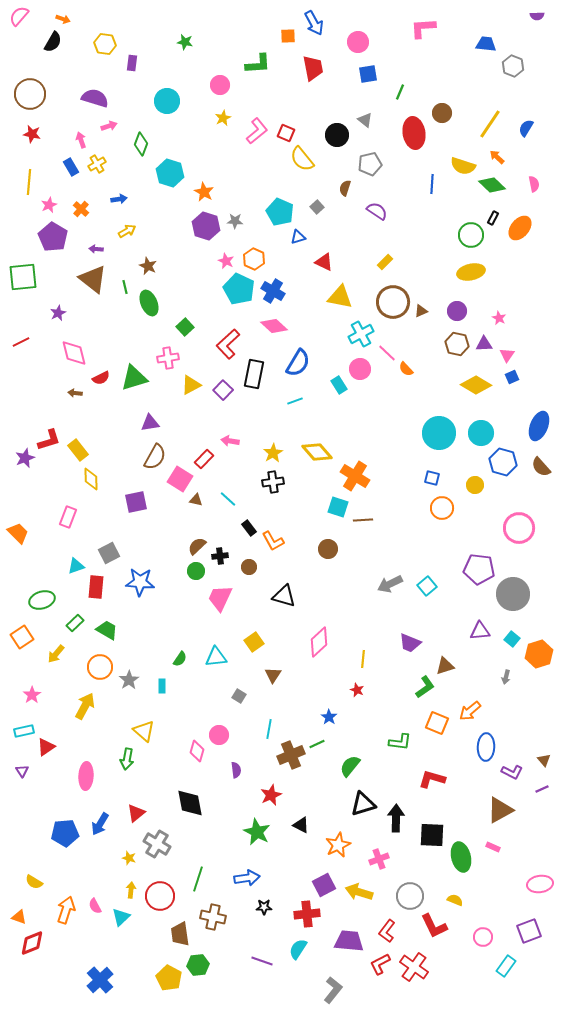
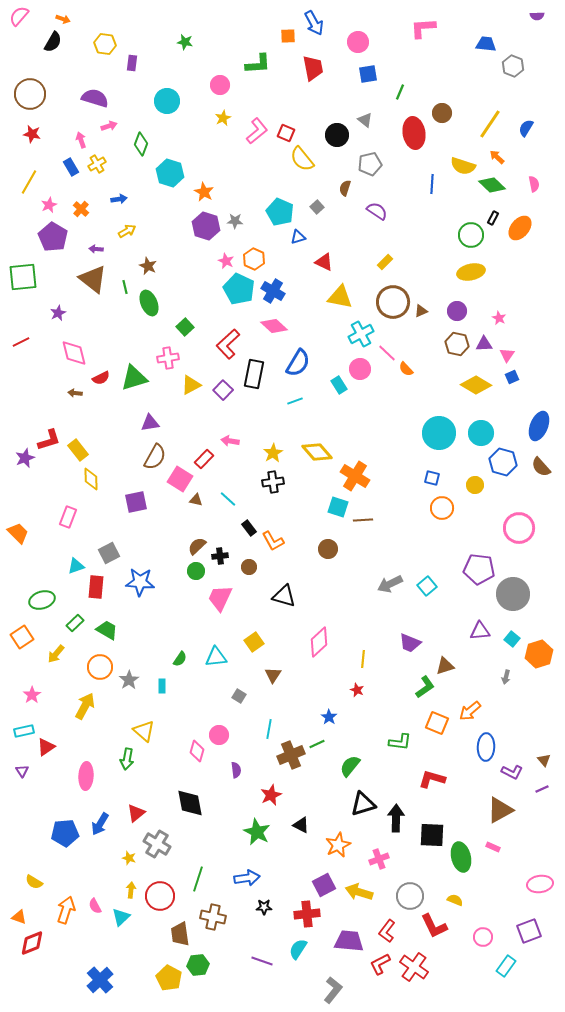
yellow line at (29, 182): rotated 25 degrees clockwise
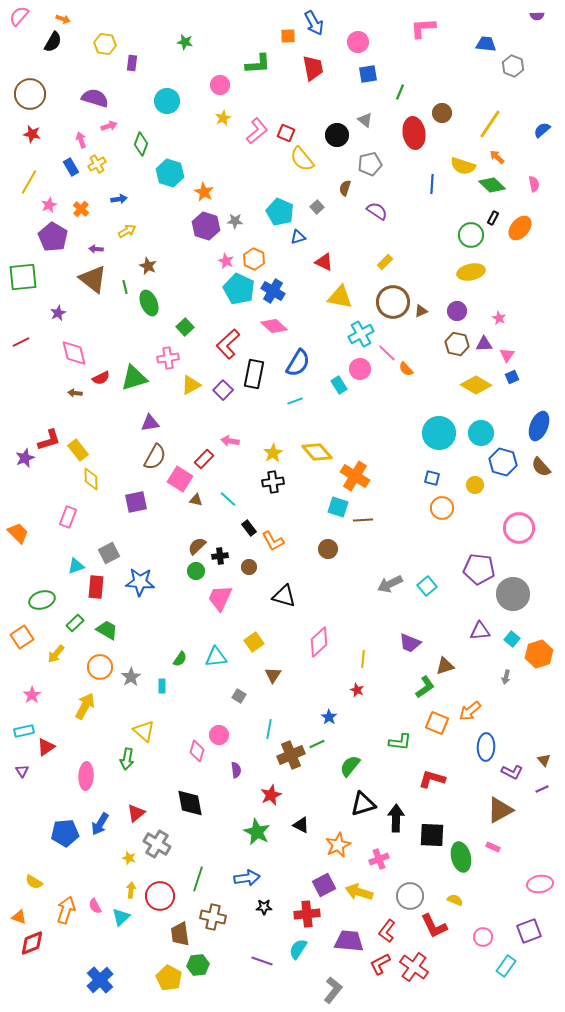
blue semicircle at (526, 128): moved 16 px right, 2 px down; rotated 18 degrees clockwise
gray star at (129, 680): moved 2 px right, 3 px up
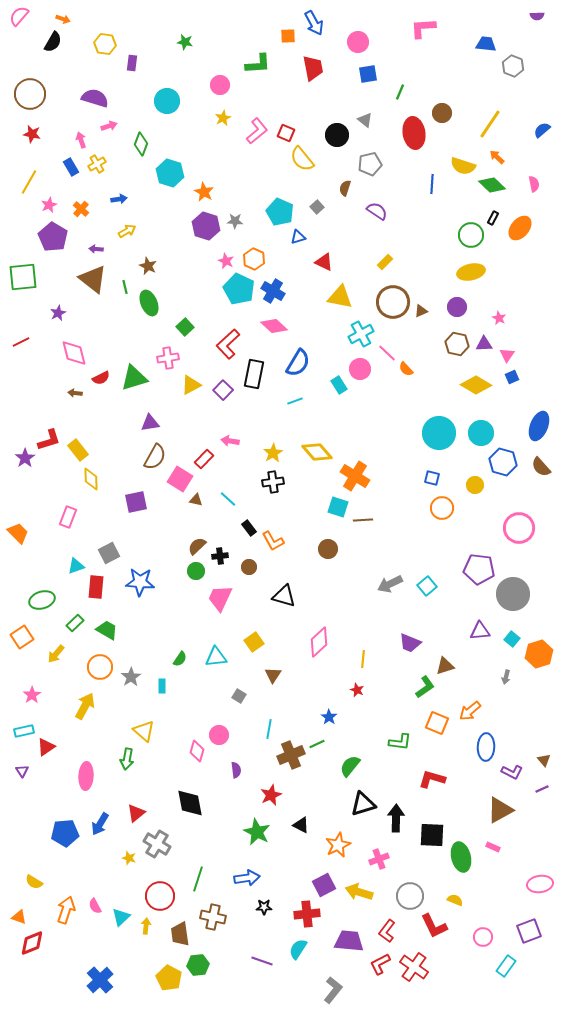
purple circle at (457, 311): moved 4 px up
purple star at (25, 458): rotated 12 degrees counterclockwise
yellow arrow at (131, 890): moved 15 px right, 36 px down
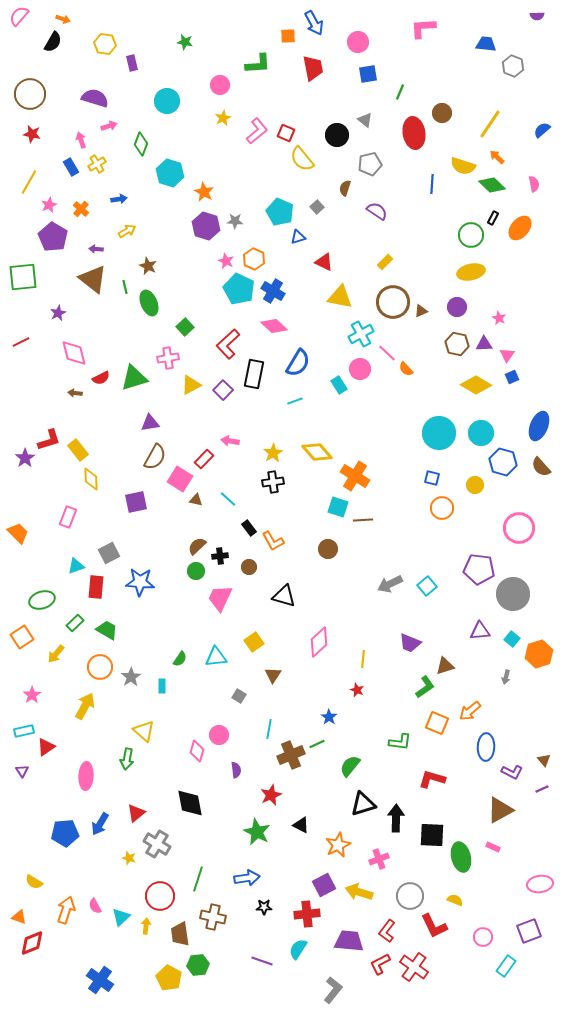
purple rectangle at (132, 63): rotated 21 degrees counterclockwise
blue cross at (100, 980): rotated 12 degrees counterclockwise
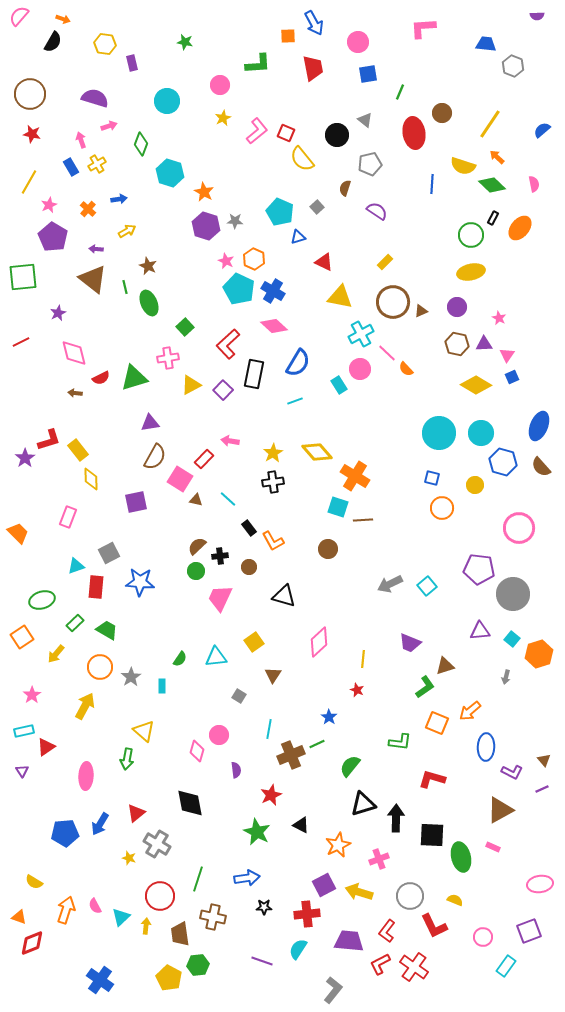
orange cross at (81, 209): moved 7 px right
